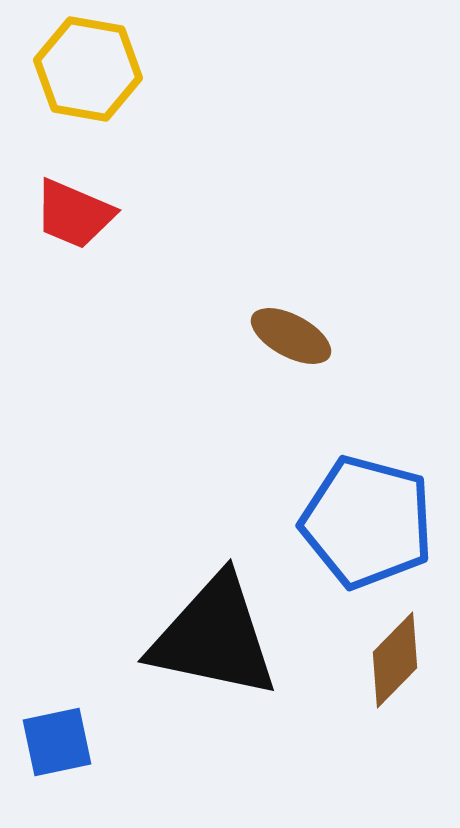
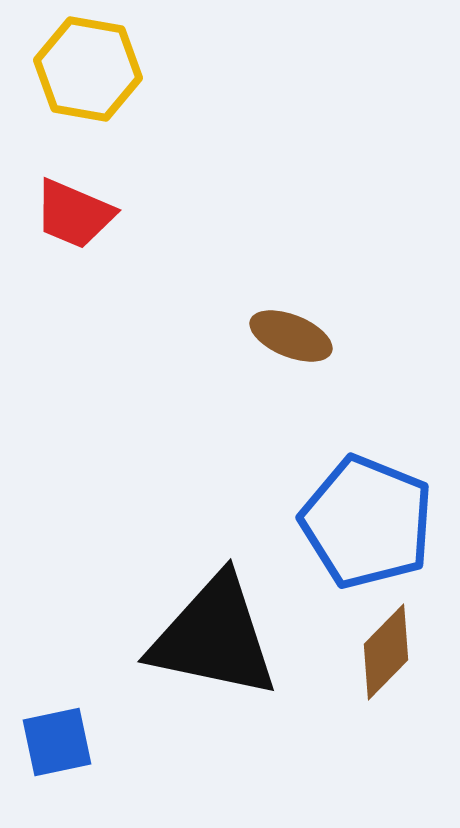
brown ellipse: rotated 6 degrees counterclockwise
blue pentagon: rotated 7 degrees clockwise
brown diamond: moved 9 px left, 8 px up
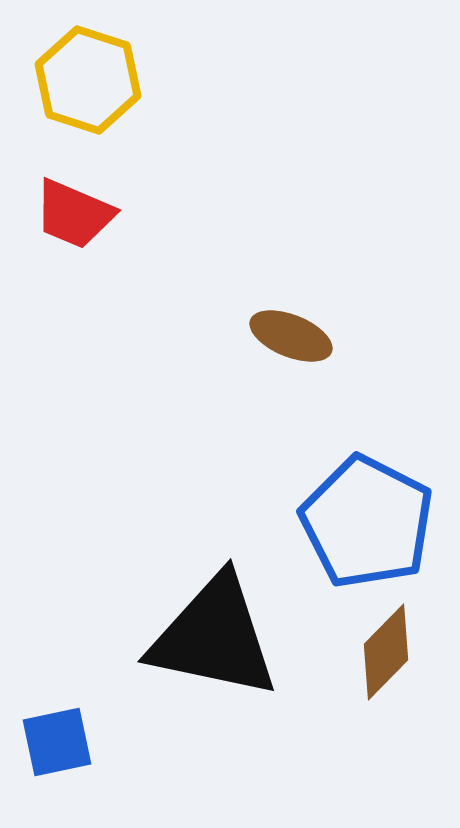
yellow hexagon: moved 11 px down; rotated 8 degrees clockwise
blue pentagon: rotated 5 degrees clockwise
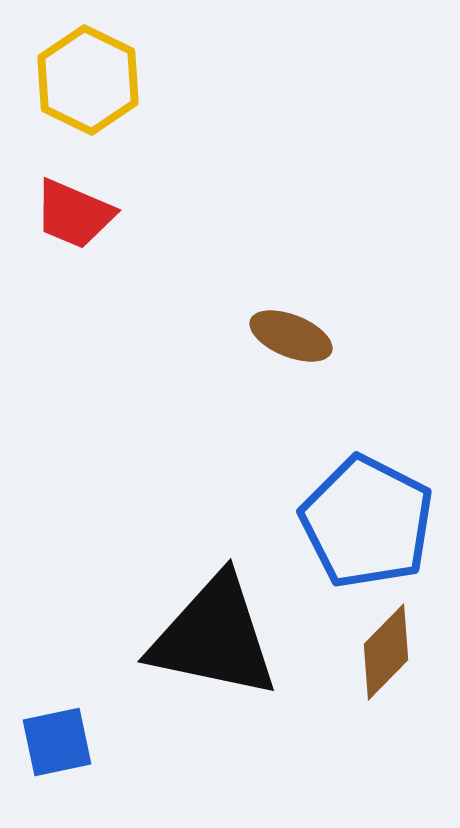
yellow hexagon: rotated 8 degrees clockwise
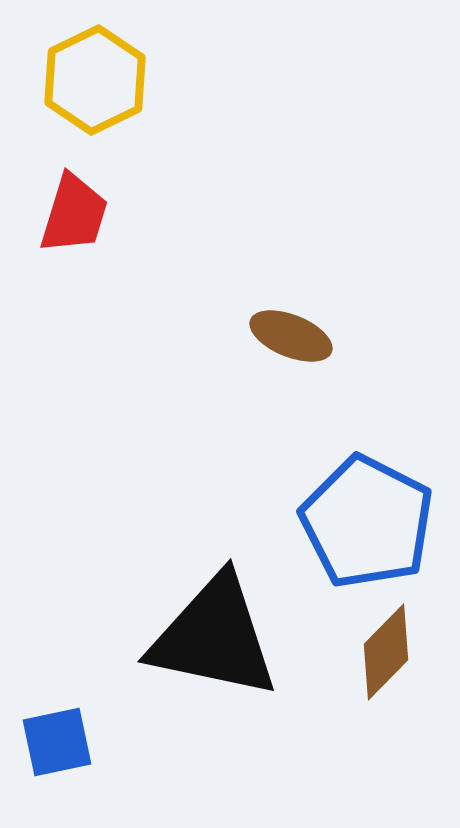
yellow hexagon: moved 7 px right; rotated 8 degrees clockwise
red trapezoid: rotated 96 degrees counterclockwise
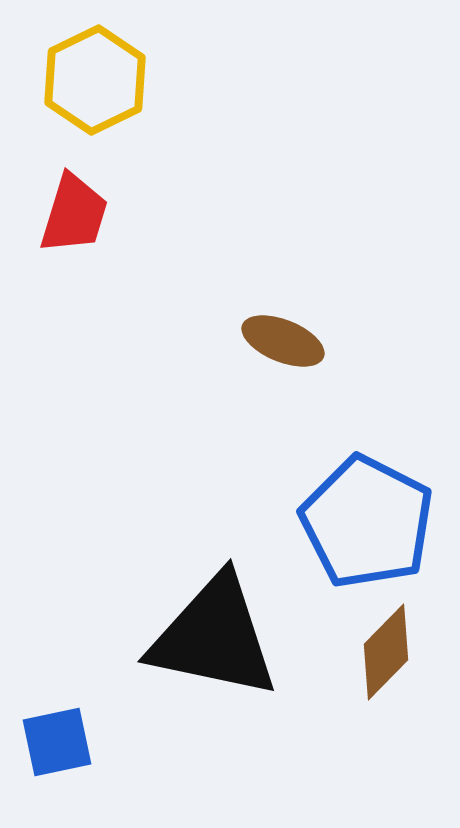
brown ellipse: moved 8 px left, 5 px down
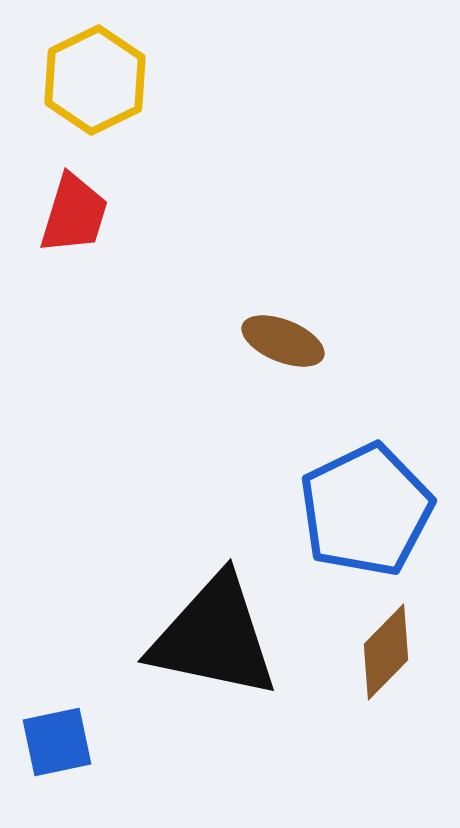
blue pentagon: moved 1 px left, 12 px up; rotated 19 degrees clockwise
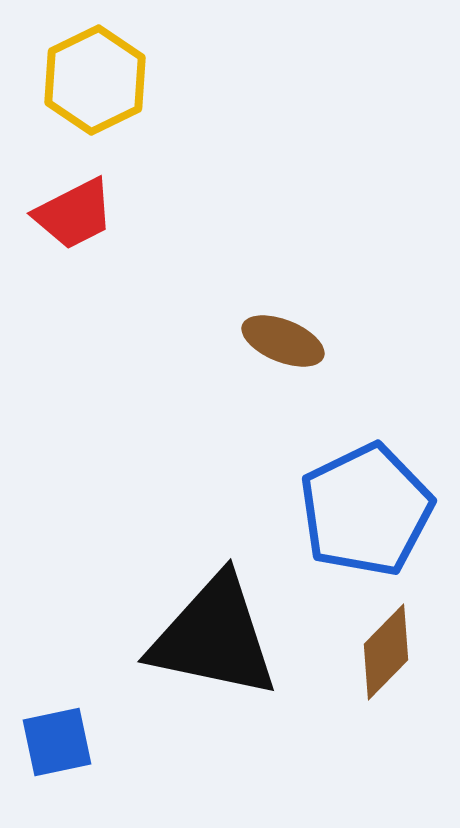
red trapezoid: rotated 46 degrees clockwise
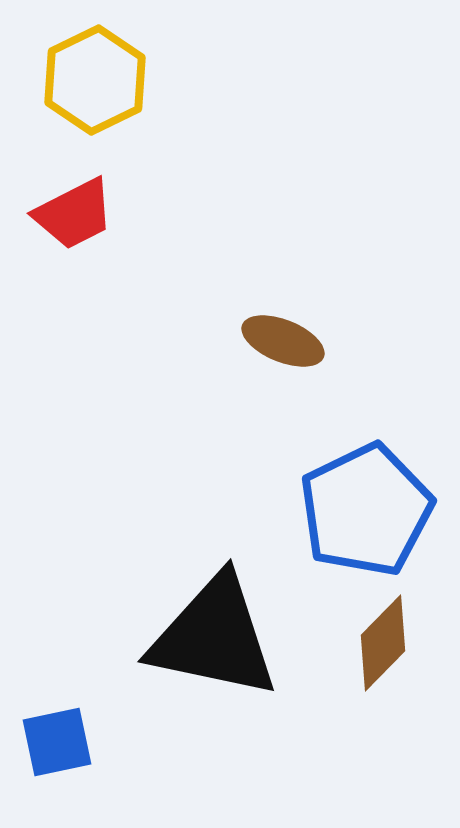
brown diamond: moved 3 px left, 9 px up
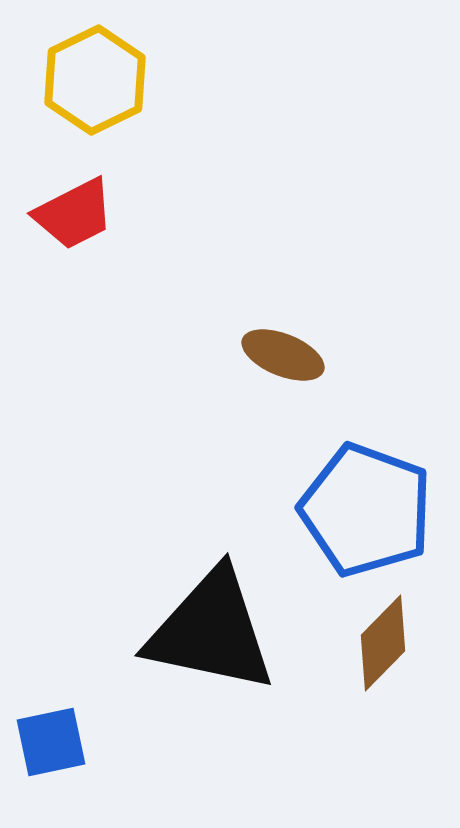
brown ellipse: moved 14 px down
blue pentagon: rotated 26 degrees counterclockwise
black triangle: moved 3 px left, 6 px up
blue square: moved 6 px left
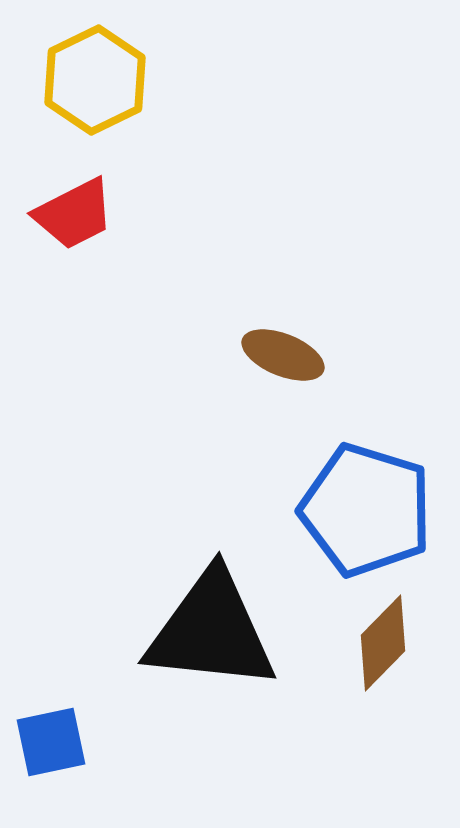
blue pentagon: rotated 3 degrees counterclockwise
black triangle: rotated 6 degrees counterclockwise
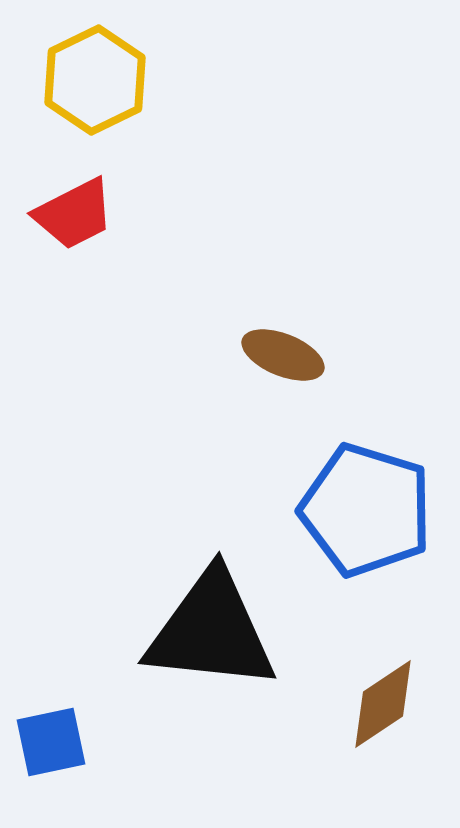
brown diamond: moved 61 px down; rotated 12 degrees clockwise
